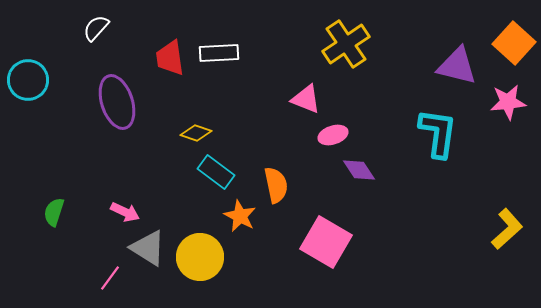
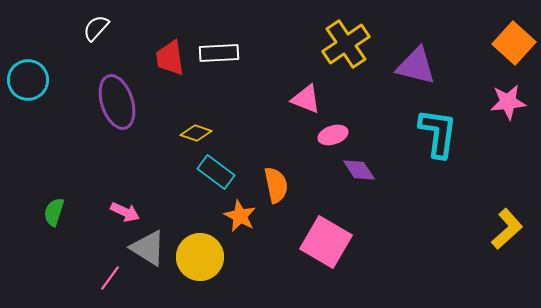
purple triangle: moved 41 px left
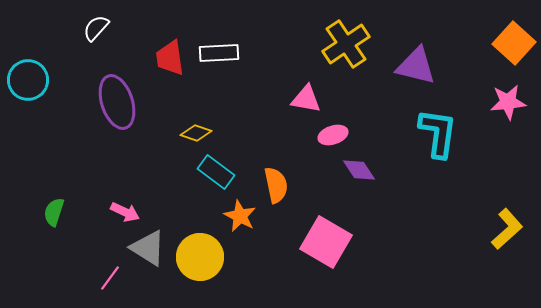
pink triangle: rotated 12 degrees counterclockwise
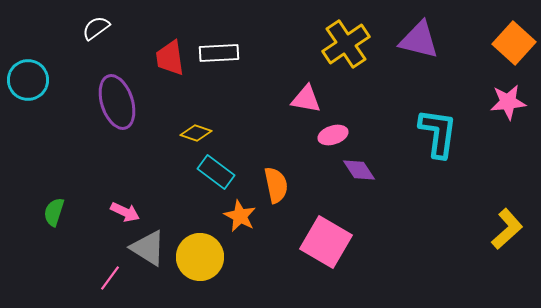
white semicircle: rotated 12 degrees clockwise
purple triangle: moved 3 px right, 26 px up
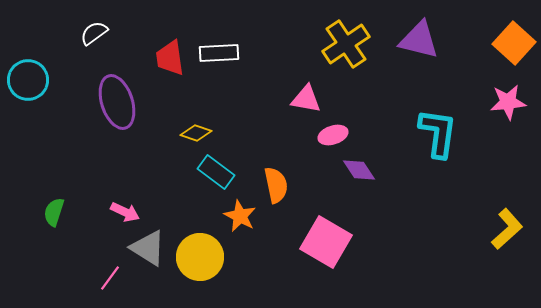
white semicircle: moved 2 px left, 5 px down
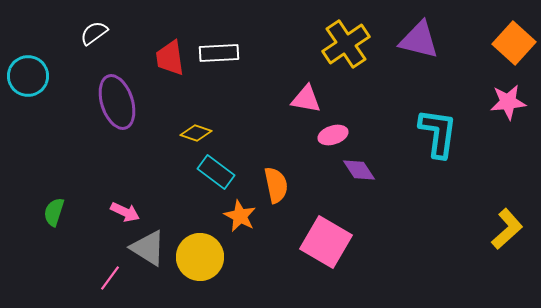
cyan circle: moved 4 px up
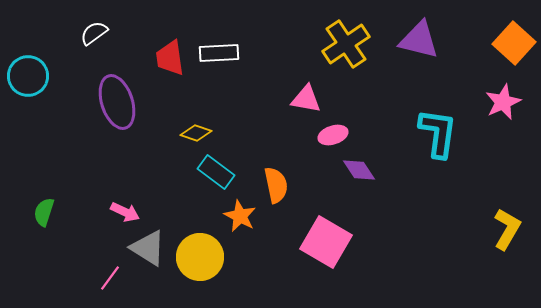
pink star: moved 5 px left; rotated 18 degrees counterclockwise
green semicircle: moved 10 px left
yellow L-shape: rotated 18 degrees counterclockwise
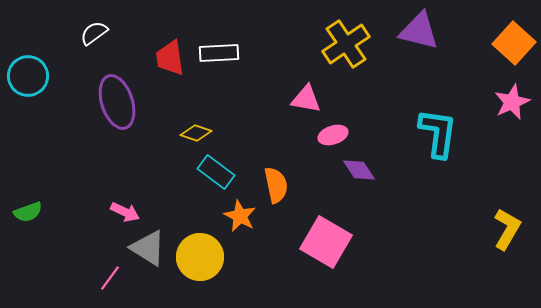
purple triangle: moved 9 px up
pink star: moved 9 px right
green semicircle: moved 16 px left; rotated 128 degrees counterclockwise
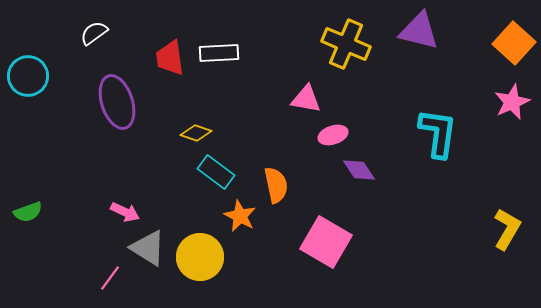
yellow cross: rotated 33 degrees counterclockwise
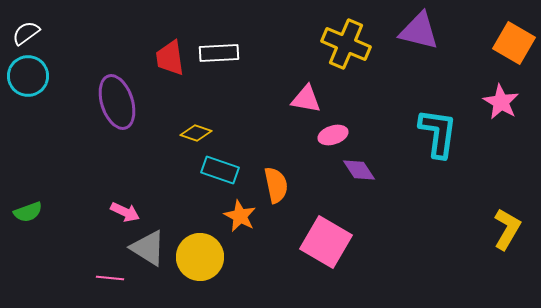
white semicircle: moved 68 px left
orange square: rotated 12 degrees counterclockwise
pink star: moved 11 px left; rotated 18 degrees counterclockwise
cyan rectangle: moved 4 px right, 2 px up; rotated 18 degrees counterclockwise
pink line: rotated 60 degrees clockwise
